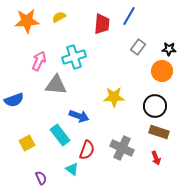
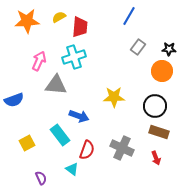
red trapezoid: moved 22 px left, 3 px down
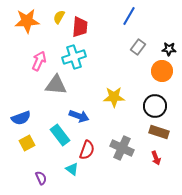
yellow semicircle: rotated 32 degrees counterclockwise
blue semicircle: moved 7 px right, 18 px down
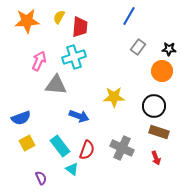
black circle: moved 1 px left
cyan rectangle: moved 11 px down
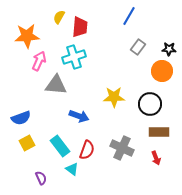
orange star: moved 15 px down
black circle: moved 4 px left, 2 px up
brown rectangle: rotated 18 degrees counterclockwise
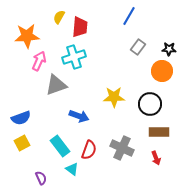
gray triangle: rotated 25 degrees counterclockwise
yellow square: moved 5 px left
red semicircle: moved 2 px right
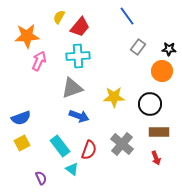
blue line: moved 2 px left; rotated 66 degrees counterclockwise
red trapezoid: rotated 35 degrees clockwise
cyan cross: moved 4 px right, 1 px up; rotated 15 degrees clockwise
gray triangle: moved 16 px right, 3 px down
gray cross: moved 4 px up; rotated 15 degrees clockwise
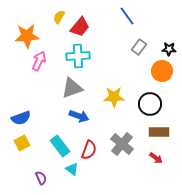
gray rectangle: moved 1 px right
red arrow: rotated 32 degrees counterclockwise
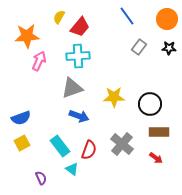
black star: moved 1 px up
orange circle: moved 5 px right, 52 px up
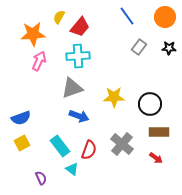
orange circle: moved 2 px left, 2 px up
orange star: moved 6 px right, 2 px up
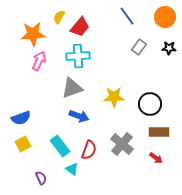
yellow square: moved 1 px right, 1 px down
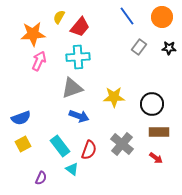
orange circle: moved 3 px left
cyan cross: moved 1 px down
black circle: moved 2 px right
purple semicircle: rotated 48 degrees clockwise
